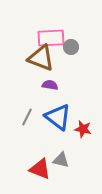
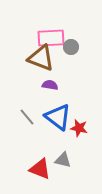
gray line: rotated 66 degrees counterclockwise
red star: moved 4 px left, 1 px up
gray triangle: moved 2 px right
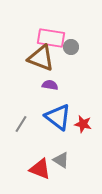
pink rectangle: rotated 12 degrees clockwise
gray line: moved 6 px left, 7 px down; rotated 72 degrees clockwise
red star: moved 4 px right, 4 px up
gray triangle: moved 2 px left; rotated 18 degrees clockwise
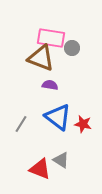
gray circle: moved 1 px right, 1 px down
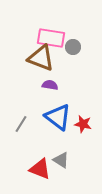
gray circle: moved 1 px right, 1 px up
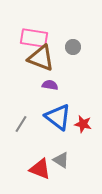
pink rectangle: moved 17 px left
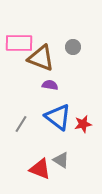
pink rectangle: moved 15 px left, 5 px down; rotated 8 degrees counterclockwise
red star: rotated 24 degrees counterclockwise
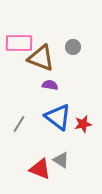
gray line: moved 2 px left
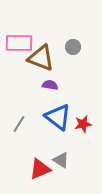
red triangle: rotated 45 degrees counterclockwise
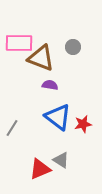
gray line: moved 7 px left, 4 px down
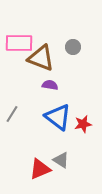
gray line: moved 14 px up
